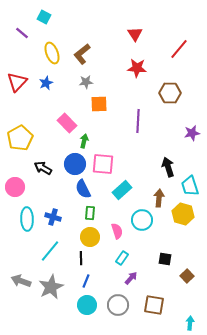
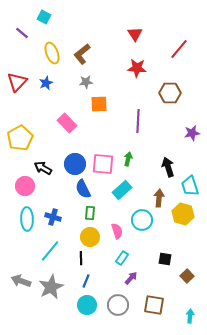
green arrow at (84, 141): moved 44 px right, 18 px down
pink circle at (15, 187): moved 10 px right, 1 px up
cyan arrow at (190, 323): moved 7 px up
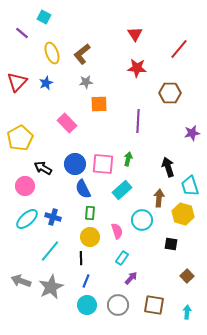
cyan ellipse at (27, 219): rotated 50 degrees clockwise
black square at (165, 259): moved 6 px right, 15 px up
cyan arrow at (190, 316): moved 3 px left, 4 px up
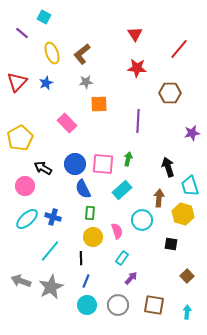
yellow circle at (90, 237): moved 3 px right
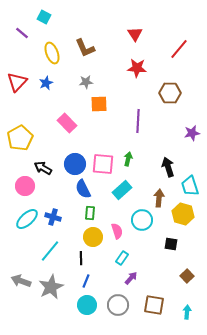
brown L-shape at (82, 54): moved 3 px right, 6 px up; rotated 75 degrees counterclockwise
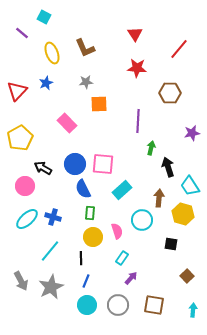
red triangle at (17, 82): moved 9 px down
green arrow at (128, 159): moved 23 px right, 11 px up
cyan trapezoid at (190, 186): rotated 15 degrees counterclockwise
gray arrow at (21, 281): rotated 138 degrees counterclockwise
cyan arrow at (187, 312): moved 6 px right, 2 px up
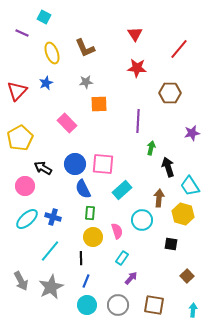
purple line at (22, 33): rotated 16 degrees counterclockwise
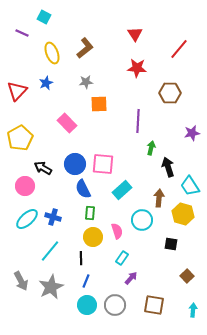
brown L-shape at (85, 48): rotated 105 degrees counterclockwise
gray circle at (118, 305): moved 3 px left
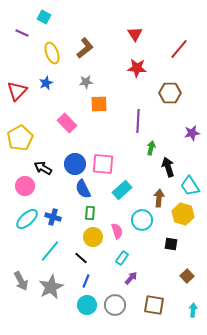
black line at (81, 258): rotated 48 degrees counterclockwise
